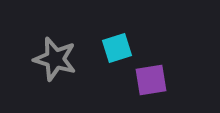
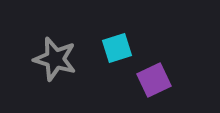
purple square: moved 3 px right; rotated 16 degrees counterclockwise
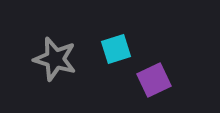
cyan square: moved 1 px left, 1 px down
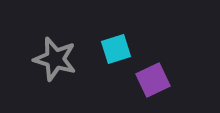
purple square: moved 1 px left
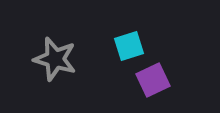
cyan square: moved 13 px right, 3 px up
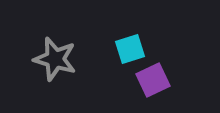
cyan square: moved 1 px right, 3 px down
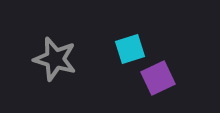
purple square: moved 5 px right, 2 px up
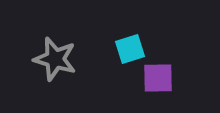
purple square: rotated 24 degrees clockwise
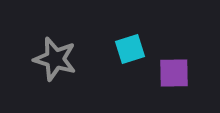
purple square: moved 16 px right, 5 px up
